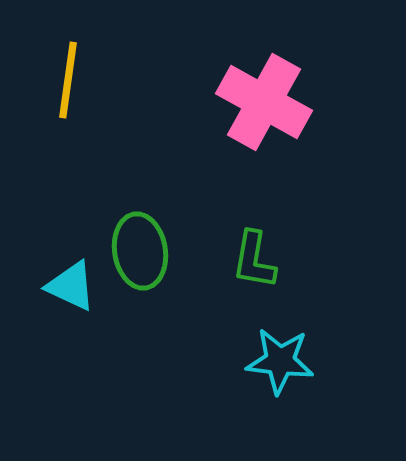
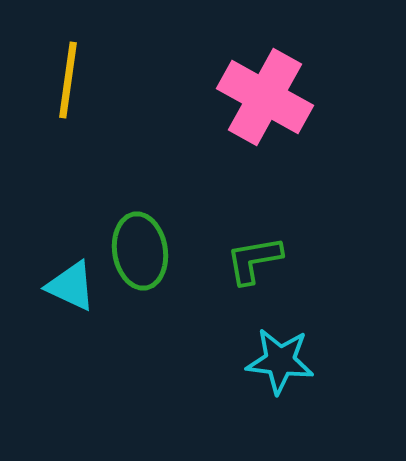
pink cross: moved 1 px right, 5 px up
green L-shape: rotated 70 degrees clockwise
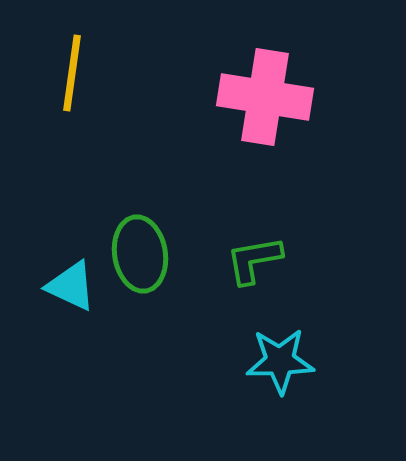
yellow line: moved 4 px right, 7 px up
pink cross: rotated 20 degrees counterclockwise
green ellipse: moved 3 px down
cyan star: rotated 8 degrees counterclockwise
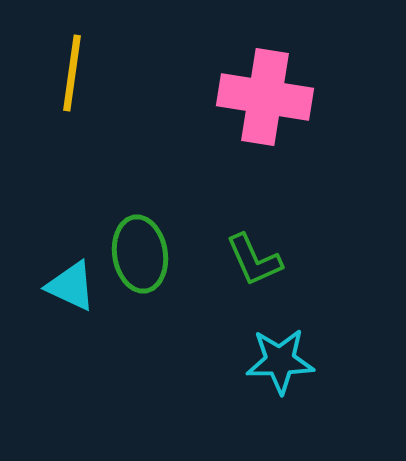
green L-shape: rotated 104 degrees counterclockwise
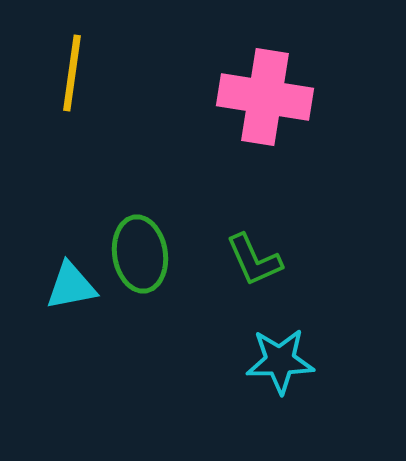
cyan triangle: rotated 36 degrees counterclockwise
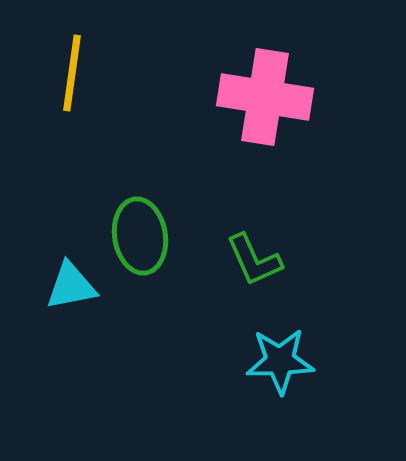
green ellipse: moved 18 px up
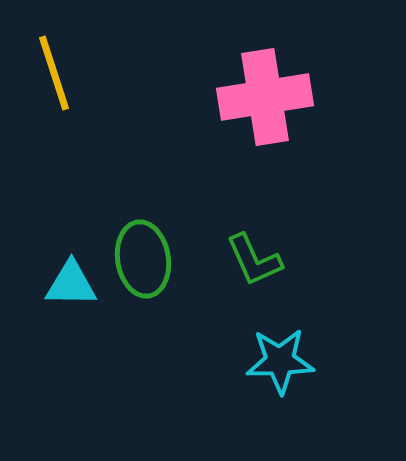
yellow line: moved 18 px left; rotated 26 degrees counterclockwise
pink cross: rotated 18 degrees counterclockwise
green ellipse: moved 3 px right, 23 px down
cyan triangle: moved 2 px up; rotated 12 degrees clockwise
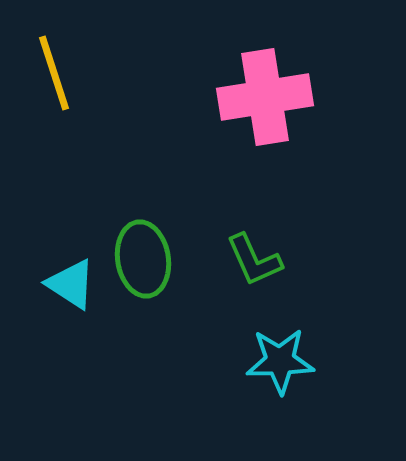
cyan triangle: rotated 32 degrees clockwise
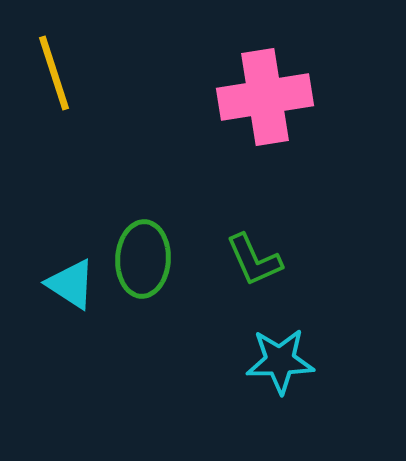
green ellipse: rotated 12 degrees clockwise
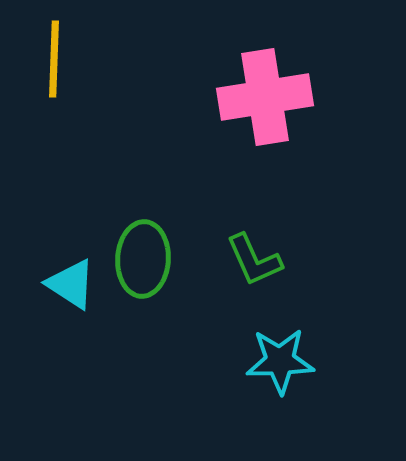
yellow line: moved 14 px up; rotated 20 degrees clockwise
